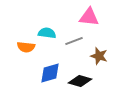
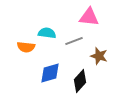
black diamond: rotated 65 degrees counterclockwise
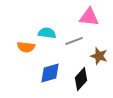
black diamond: moved 1 px right, 2 px up
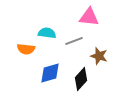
orange semicircle: moved 2 px down
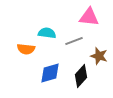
black diamond: moved 3 px up
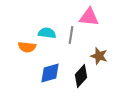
gray line: moved 3 px left, 6 px up; rotated 60 degrees counterclockwise
orange semicircle: moved 1 px right, 2 px up
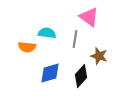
pink triangle: rotated 30 degrees clockwise
gray line: moved 4 px right, 4 px down
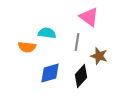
gray line: moved 2 px right, 3 px down
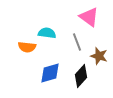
gray line: rotated 30 degrees counterclockwise
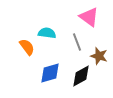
orange semicircle: rotated 132 degrees counterclockwise
black diamond: rotated 20 degrees clockwise
